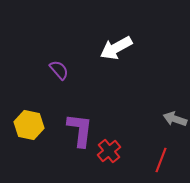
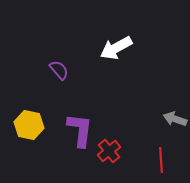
red line: rotated 25 degrees counterclockwise
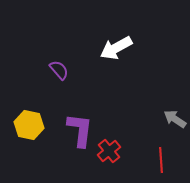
gray arrow: rotated 15 degrees clockwise
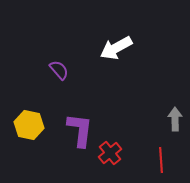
gray arrow: rotated 55 degrees clockwise
red cross: moved 1 px right, 2 px down
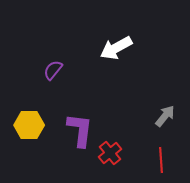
purple semicircle: moved 6 px left; rotated 100 degrees counterclockwise
gray arrow: moved 10 px left, 3 px up; rotated 40 degrees clockwise
yellow hexagon: rotated 12 degrees counterclockwise
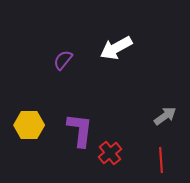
purple semicircle: moved 10 px right, 10 px up
gray arrow: rotated 15 degrees clockwise
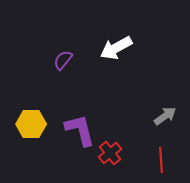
yellow hexagon: moved 2 px right, 1 px up
purple L-shape: rotated 21 degrees counterclockwise
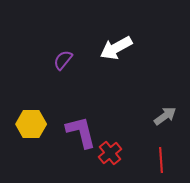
purple L-shape: moved 1 px right, 2 px down
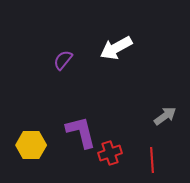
yellow hexagon: moved 21 px down
red cross: rotated 20 degrees clockwise
red line: moved 9 px left
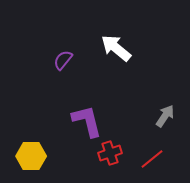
white arrow: rotated 68 degrees clockwise
gray arrow: rotated 20 degrees counterclockwise
purple L-shape: moved 6 px right, 11 px up
yellow hexagon: moved 11 px down
red line: moved 1 px up; rotated 55 degrees clockwise
